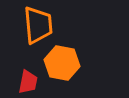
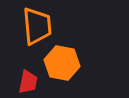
orange trapezoid: moved 1 px left, 1 px down
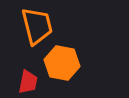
orange trapezoid: rotated 9 degrees counterclockwise
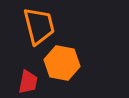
orange trapezoid: moved 2 px right
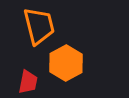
orange hexagon: moved 4 px right; rotated 20 degrees clockwise
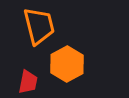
orange hexagon: moved 1 px right, 1 px down
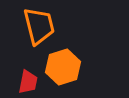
orange hexagon: moved 4 px left, 3 px down; rotated 12 degrees clockwise
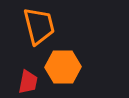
orange hexagon: rotated 16 degrees clockwise
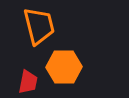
orange hexagon: moved 1 px right
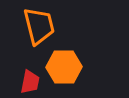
red trapezoid: moved 2 px right
